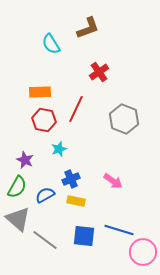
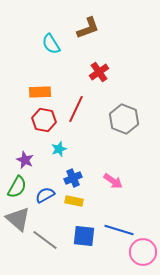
blue cross: moved 2 px right, 1 px up
yellow rectangle: moved 2 px left
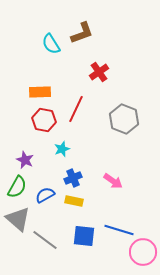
brown L-shape: moved 6 px left, 5 px down
cyan star: moved 3 px right
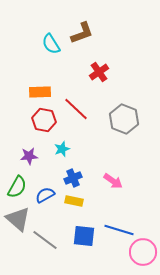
red line: rotated 72 degrees counterclockwise
purple star: moved 4 px right, 4 px up; rotated 30 degrees counterclockwise
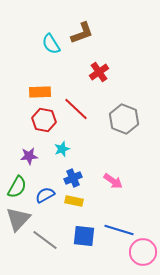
gray triangle: rotated 32 degrees clockwise
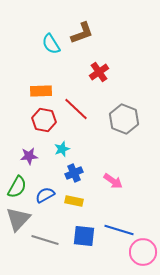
orange rectangle: moved 1 px right, 1 px up
blue cross: moved 1 px right, 5 px up
gray line: rotated 20 degrees counterclockwise
